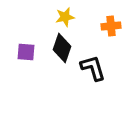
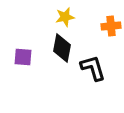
black diamond: rotated 8 degrees counterclockwise
purple square: moved 3 px left, 5 px down
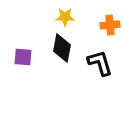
yellow star: rotated 12 degrees clockwise
orange cross: moved 1 px left, 1 px up
black L-shape: moved 7 px right, 5 px up
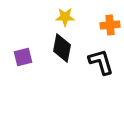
purple square: rotated 18 degrees counterclockwise
black L-shape: moved 1 px right, 1 px up
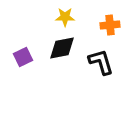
black diamond: rotated 68 degrees clockwise
purple square: rotated 12 degrees counterclockwise
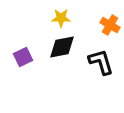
yellow star: moved 4 px left, 1 px down
orange cross: rotated 36 degrees clockwise
black diamond: moved 1 px up
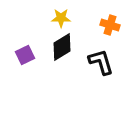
orange cross: rotated 12 degrees counterclockwise
black diamond: rotated 20 degrees counterclockwise
purple square: moved 2 px right, 2 px up
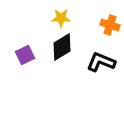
black L-shape: rotated 52 degrees counterclockwise
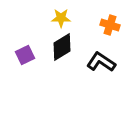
black L-shape: rotated 12 degrees clockwise
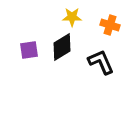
yellow star: moved 11 px right, 1 px up
purple square: moved 4 px right, 5 px up; rotated 18 degrees clockwise
black L-shape: rotated 32 degrees clockwise
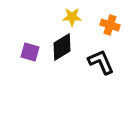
purple square: moved 1 px right, 2 px down; rotated 24 degrees clockwise
